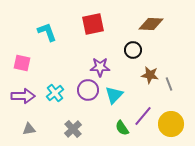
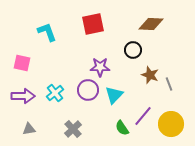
brown star: rotated 12 degrees clockwise
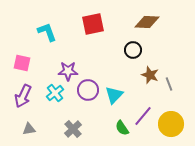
brown diamond: moved 4 px left, 2 px up
purple star: moved 32 px left, 4 px down
purple arrow: rotated 115 degrees clockwise
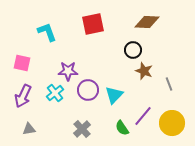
brown star: moved 6 px left, 4 px up
yellow circle: moved 1 px right, 1 px up
gray cross: moved 9 px right
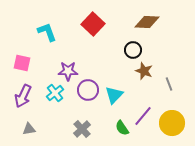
red square: rotated 35 degrees counterclockwise
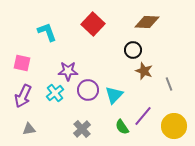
yellow circle: moved 2 px right, 3 px down
green semicircle: moved 1 px up
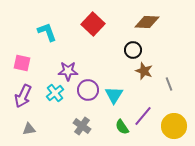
cyan triangle: rotated 12 degrees counterclockwise
gray cross: moved 3 px up; rotated 12 degrees counterclockwise
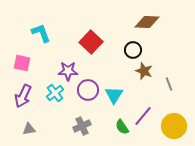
red square: moved 2 px left, 18 px down
cyan L-shape: moved 6 px left, 1 px down
gray cross: rotated 30 degrees clockwise
